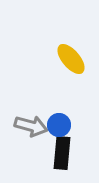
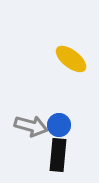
yellow ellipse: rotated 12 degrees counterclockwise
black rectangle: moved 4 px left, 2 px down
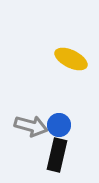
yellow ellipse: rotated 12 degrees counterclockwise
black rectangle: moved 1 px left; rotated 8 degrees clockwise
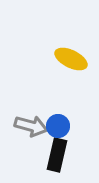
blue circle: moved 1 px left, 1 px down
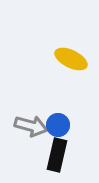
blue circle: moved 1 px up
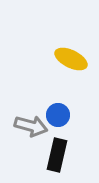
blue circle: moved 10 px up
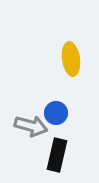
yellow ellipse: rotated 56 degrees clockwise
blue circle: moved 2 px left, 2 px up
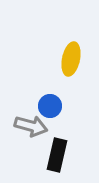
yellow ellipse: rotated 20 degrees clockwise
blue circle: moved 6 px left, 7 px up
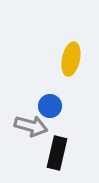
black rectangle: moved 2 px up
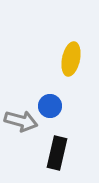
gray arrow: moved 10 px left, 5 px up
